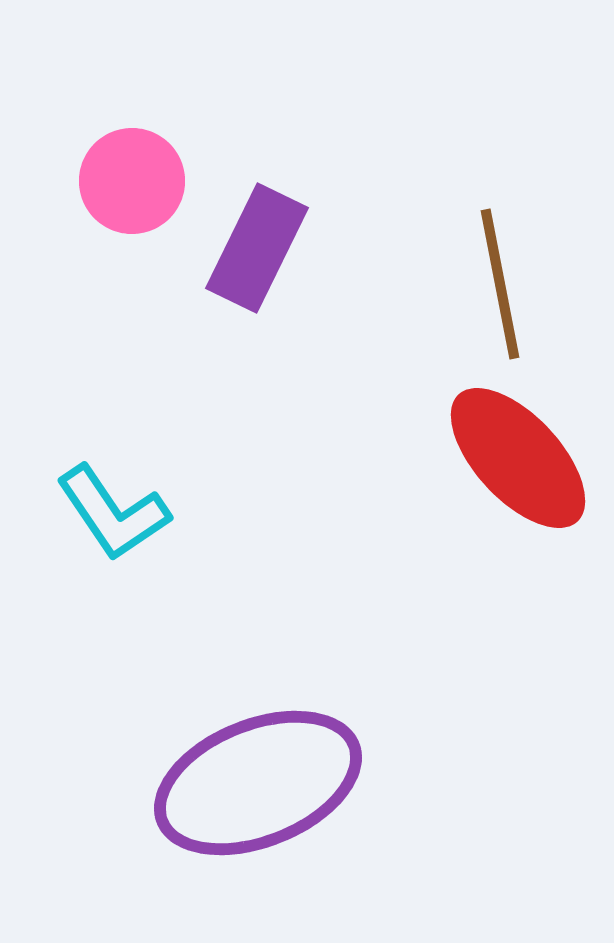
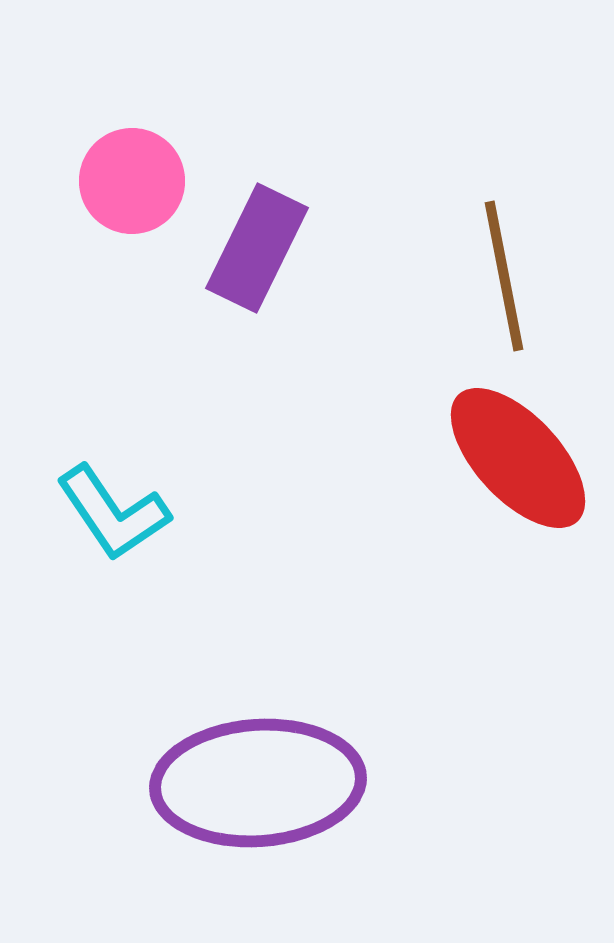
brown line: moved 4 px right, 8 px up
purple ellipse: rotated 18 degrees clockwise
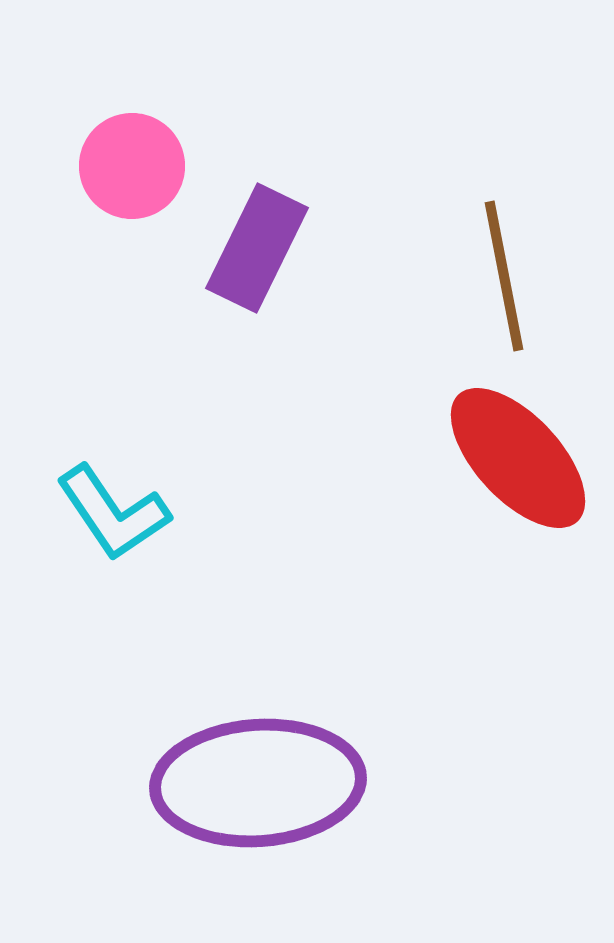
pink circle: moved 15 px up
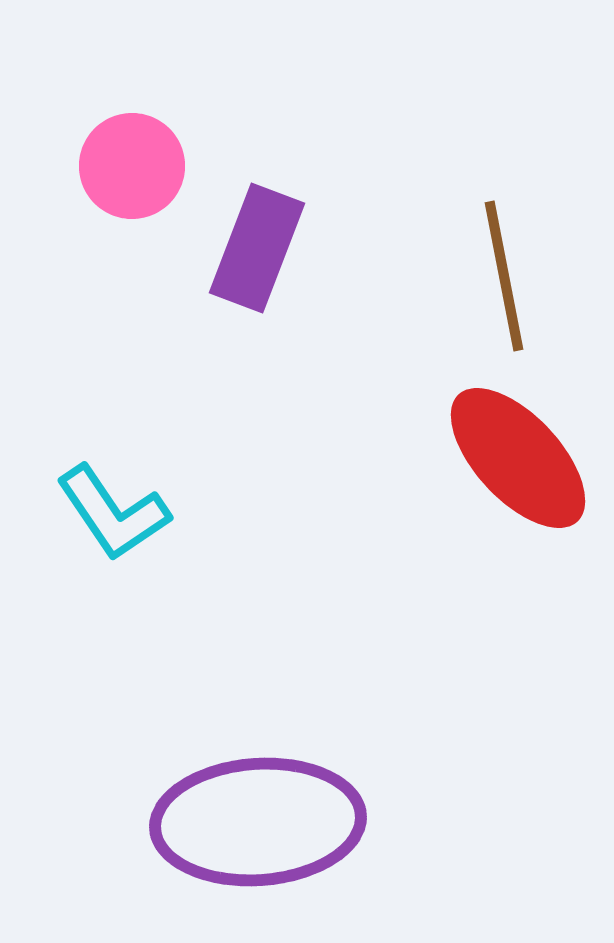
purple rectangle: rotated 5 degrees counterclockwise
purple ellipse: moved 39 px down
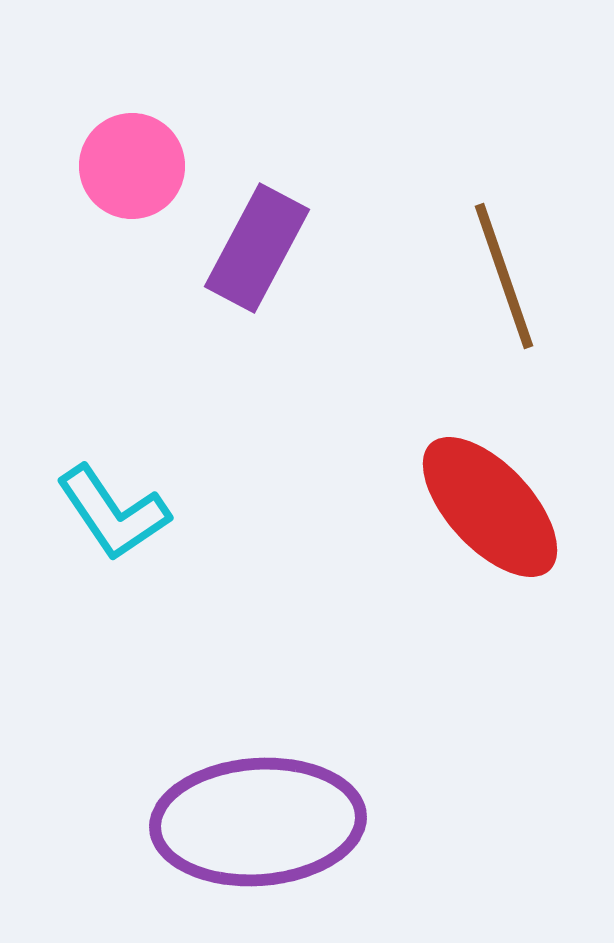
purple rectangle: rotated 7 degrees clockwise
brown line: rotated 8 degrees counterclockwise
red ellipse: moved 28 px left, 49 px down
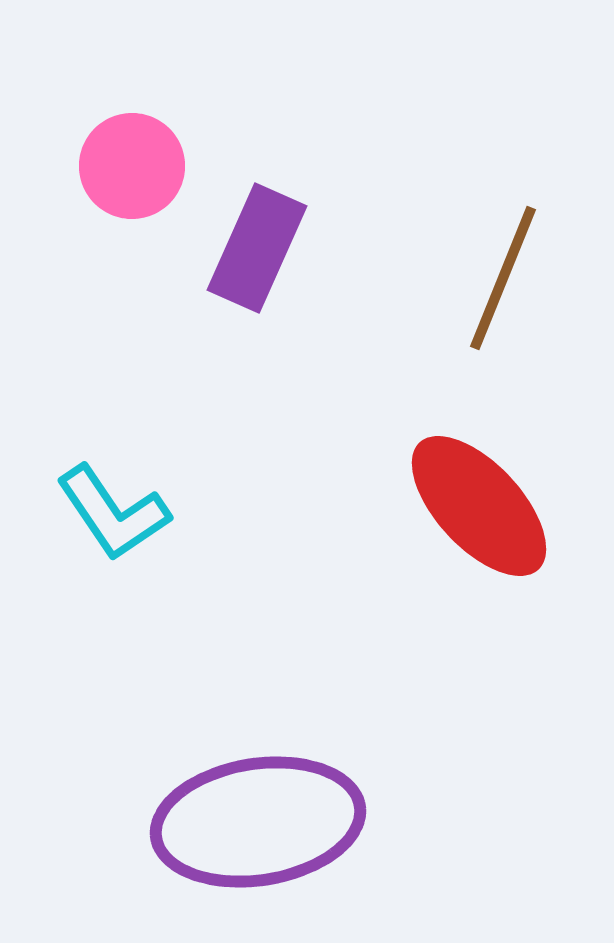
purple rectangle: rotated 4 degrees counterclockwise
brown line: moved 1 px left, 2 px down; rotated 41 degrees clockwise
red ellipse: moved 11 px left, 1 px up
purple ellipse: rotated 5 degrees counterclockwise
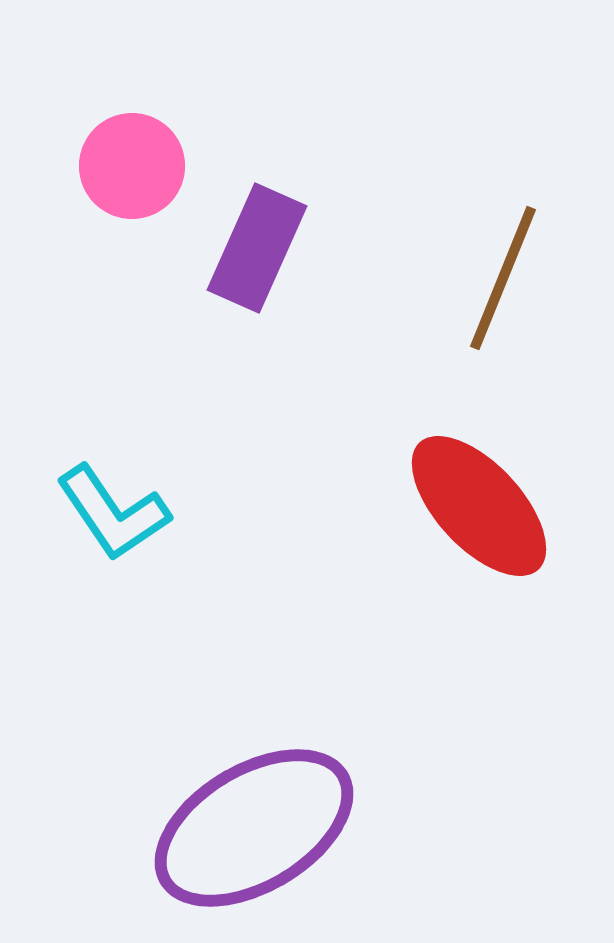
purple ellipse: moved 4 px left, 6 px down; rotated 22 degrees counterclockwise
